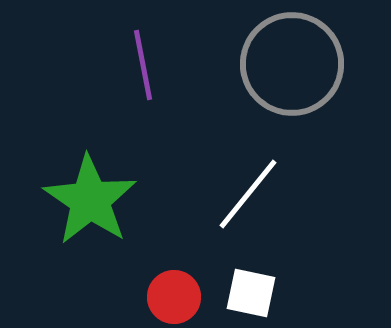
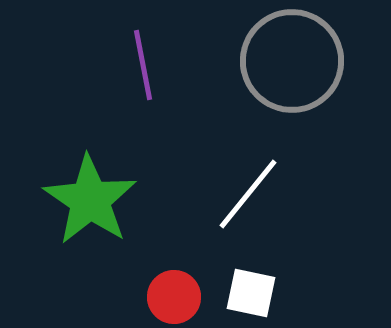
gray circle: moved 3 px up
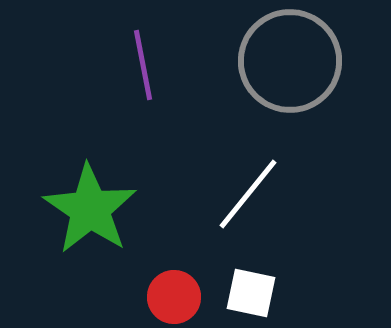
gray circle: moved 2 px left
green star: moved 9 px down
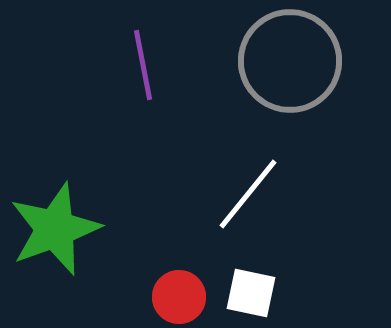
green star: moved 35 px left, 20 px down; rotated 18 degrees clockwise
red circle: moved 5 px right
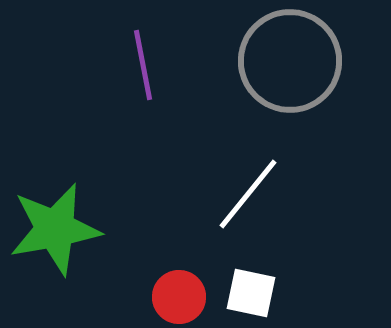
green star: rotated 10 degrees clockwise
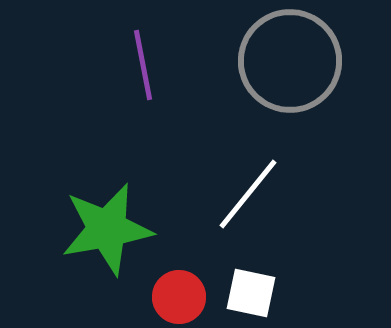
green star: moved 52 px right
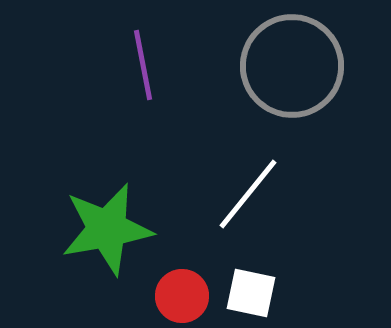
gray circle: moved 2 px right, 5 px down
red circle: moved 3 px right, 1 px up
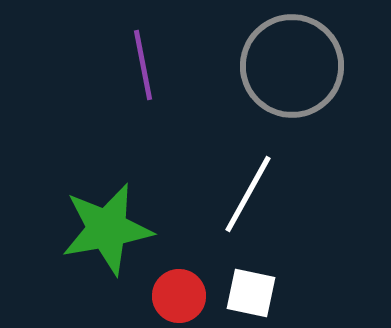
white line: rotated 10 degrees counterclockwise
red circle: moved 3 px left
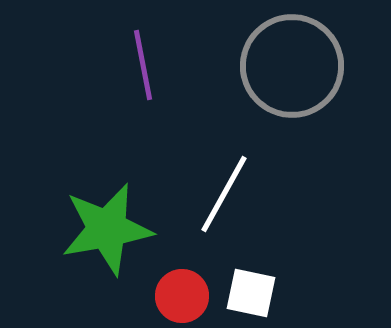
white line: moved 24 px left
red circle: moved 3 px right
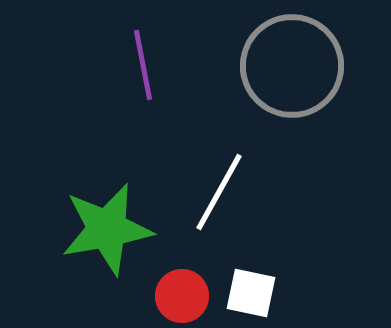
white line: moved 5 px left, 2 px up
